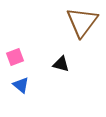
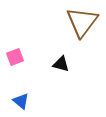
blue triangle: moved 16 px down
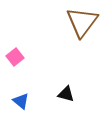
pink square: rotated 18 degrees counterclockwise
black triangle: moved 5 px right, 30 px down
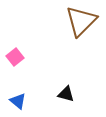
brown triangle: moved 1 px left, 1 px up; rotated 8 degrees clockwise
blue triangle: moved 3 px left
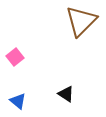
black triangle: rotated 18 degrees clockwise
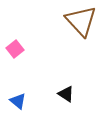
brown triangle: rotated 28 degrees counterclockwise
pink square: moved 8 px up
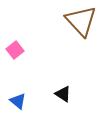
pink square: moved 1 px down
black triangle: moved 3 px left
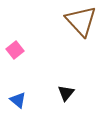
black triangle: moved 3 px right, 1 px up; rotated 36 degrees clockwise
blue triangle: moved 1 px up
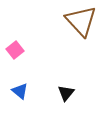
blue triangle: moved 2 px right, 9 px up
